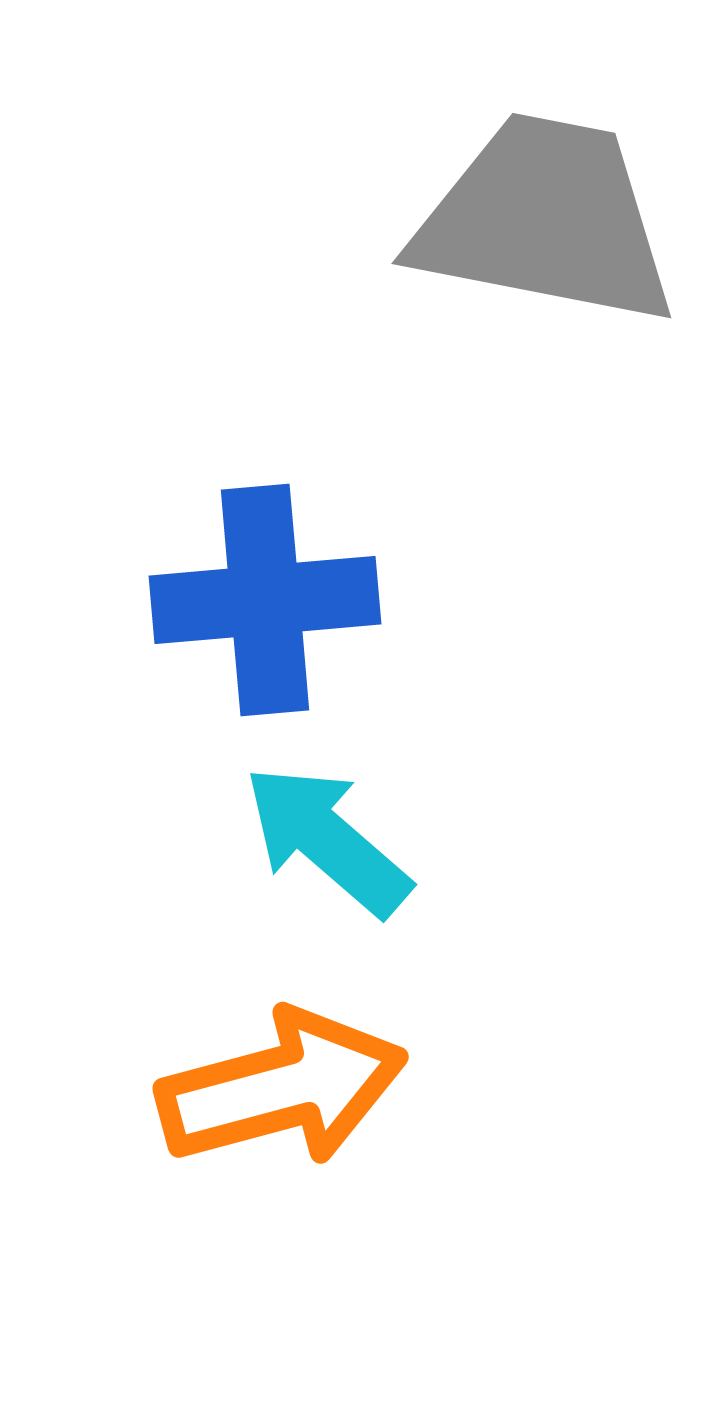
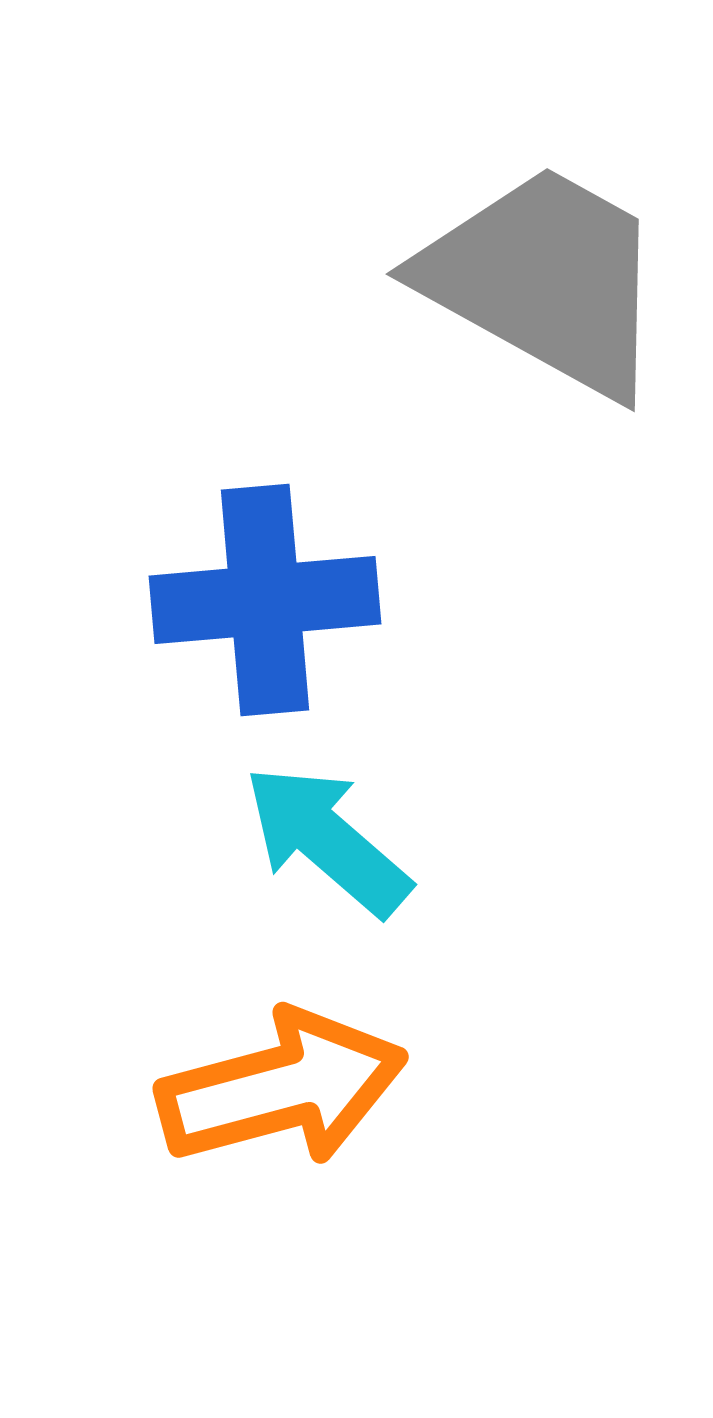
gray trapezoid: moved 60 px down; rotated 18 degrees clockwise
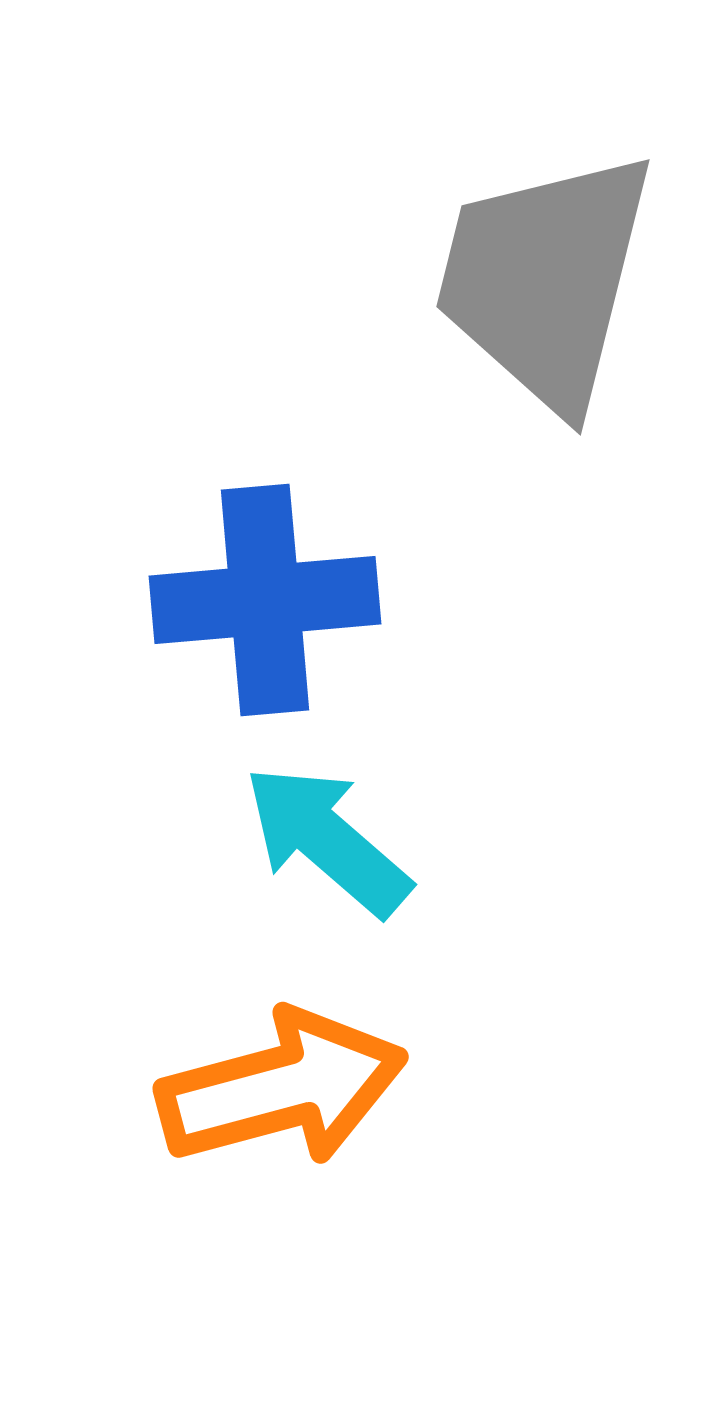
gray trapezoid: rotated 105 degrees counterclockwise
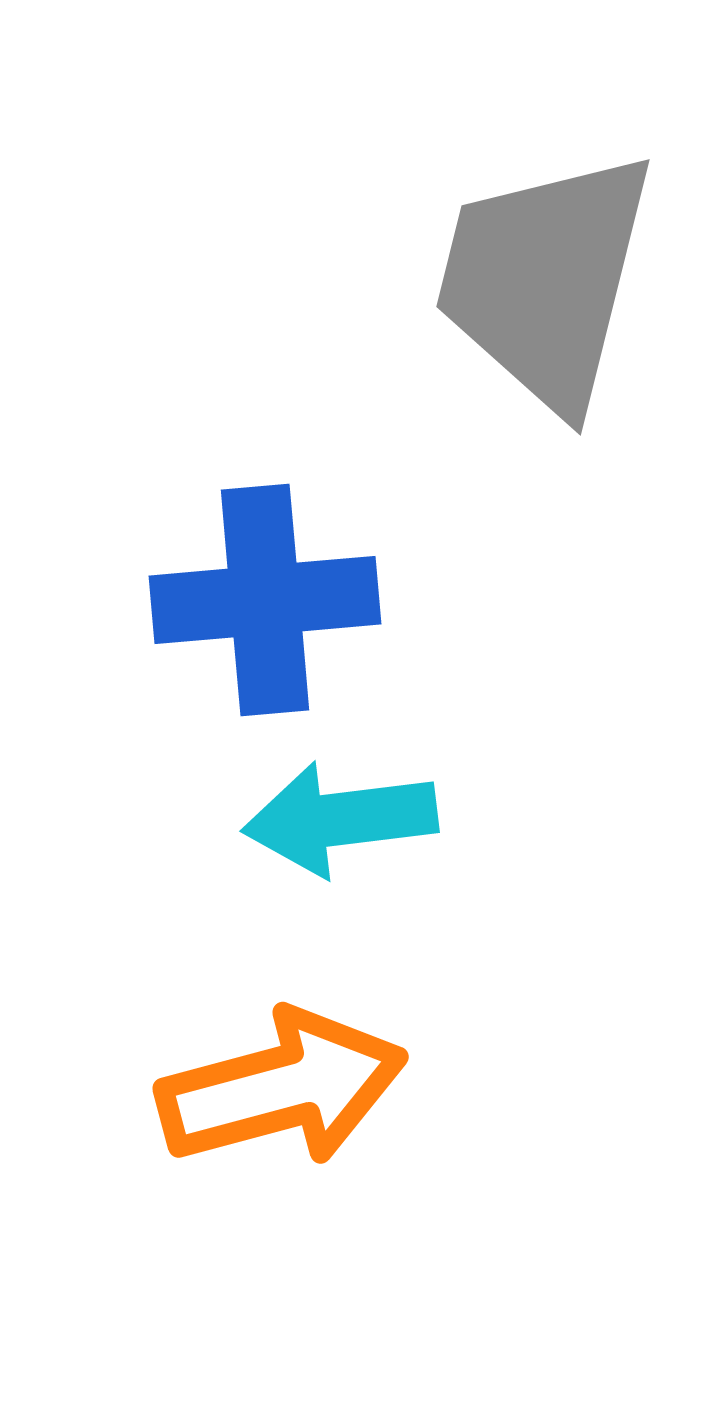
cyan arrow: moved 13 px right, 21 px up; rotated 48 degrees counterclockwise
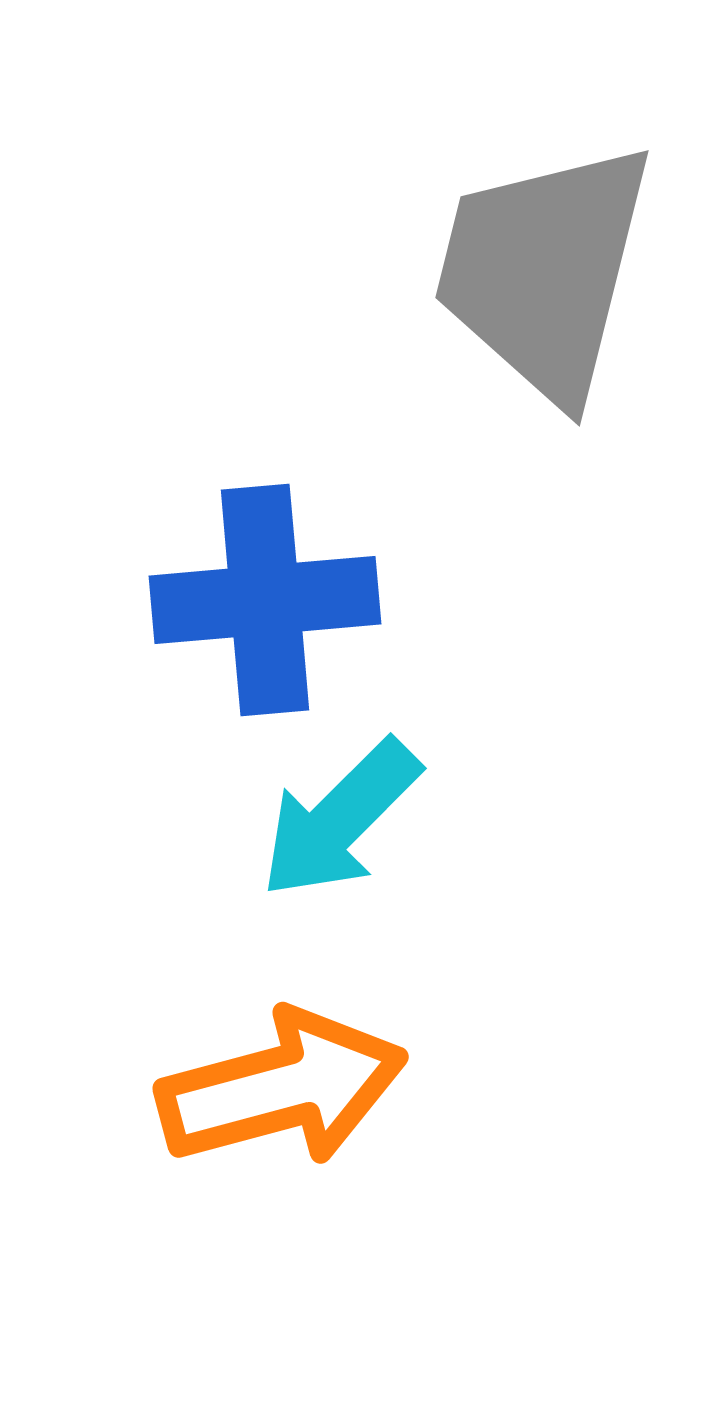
gray trapezoid: moved 1 px left, 9 px up
cyan arrow: rotated 38 degrees counterclockwise
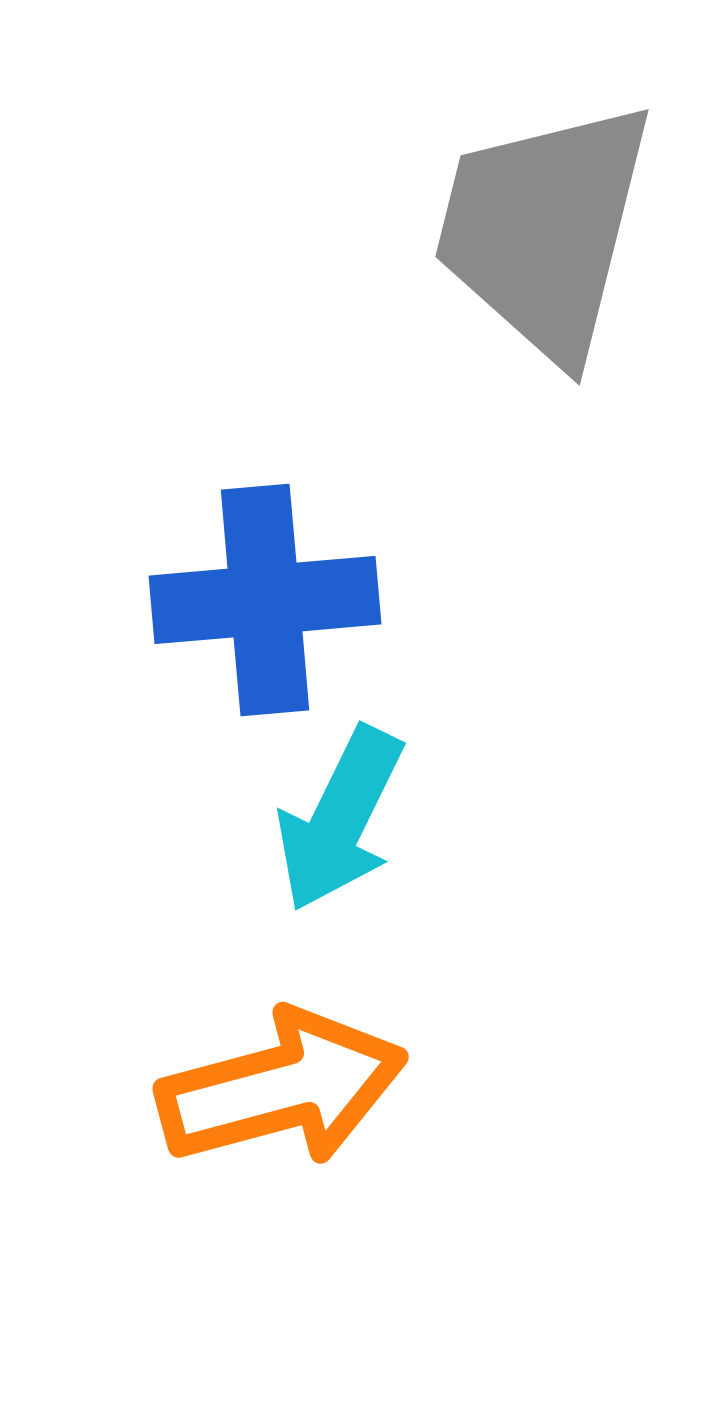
gray trapezoid: moved 41 px up
cyan arrow: rotated 19 degrees counterclockwise
